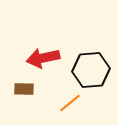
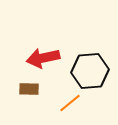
black hexagon: moved 1 px left, 1 px down
brown rectangle: moved 5 px right
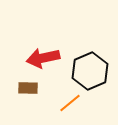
black hexagon: rotated 18 degrees counterclockwise
brown rectangle: moved 1 px left, 1 px up
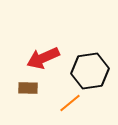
red arrow: rotated 12 degrees counterclockwise
black hexagon: rotated 15 degrees clockwise
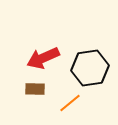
black hexagon: moved 3 px up
brown rectangle: moved 7 px right, 1 px down
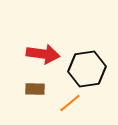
red arrow: moved 4 px up; rotated 148 degrees counterclockwise
black hexagon: moved 3 px left, 1 px down
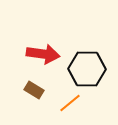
black hexagon: rotated 9 degrees clockwise
brown rectangle: moved 1 px left, 1 px down; rotated 30 degrees clockwise
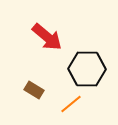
red arrow: moved 4 px right, 17 px up; rotated 32 degrees clockwise
orange line: moved 1 px right, 1 px down
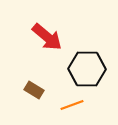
orange line: moved 1 px right, 1 px down; rotated 20 degrees clockwise
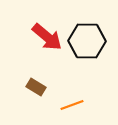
black hexagon: moved 28 px up
brown rectangle: moved 2 px right, 3 px up
